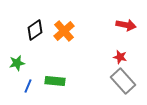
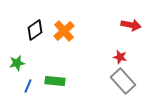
red arrow: moved 5 px right
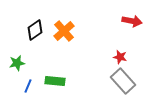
red arrow: moved 1 px right, 4 px up
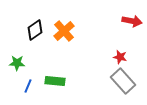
green star: rotated 14 degrees clockwise
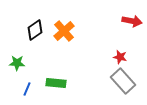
green rectangle: moved 1 px right, 2 px down
blue line: moved 1 px left, 3 px down
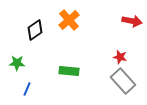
orange cross: moved 5 px right, 11 px up
green rectangle: moved 13 px right, 12 px up
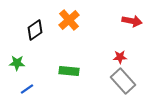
red star: rotated 16 degrees counterclockwise
blue line: rotated 32 degrees clockwise
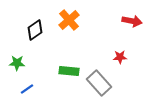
gray rectangle: moved 24 px left, 2 px down
